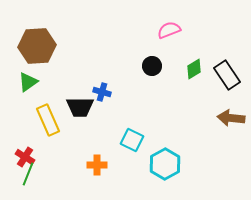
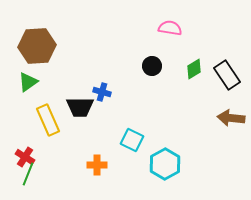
pink semicircle: moved 1 px right, 2 px up; rotated 30 degrees clockwise
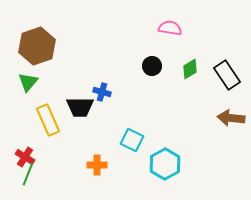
brown hexagon: rotated 15 degrees counterclockwise
green diamond: moved 4 px left
green triangle: rotated 15 degrees counterclockwise
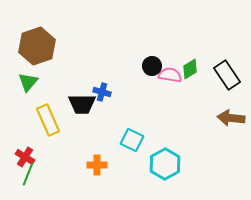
pink semicircle: moved 47 px down
black trapezoid: moved 2 px right, 3 px up
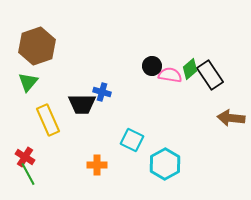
green diamond: rotated 10 degrees counterclockwise
black rectangle: moved 17 px left
green line: rotated 50 degrees counterclockwise
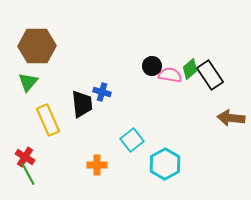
brown hexagon: rotated 18 degrees clockwise
black trapezoid: rotated 96 degrees counterclockwise
cyan square: rotated 25 degrees clockwise
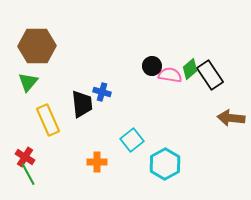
orange cross: moved 3 px up
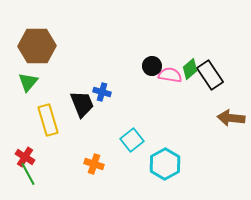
black trapezoid: rotated 16 degrees counterclockwise
yellow rectangle: rotated 8 degrees clockwise
orange cross: moved 3 px left, 2 px down; rotated 18 degrees clockwise
